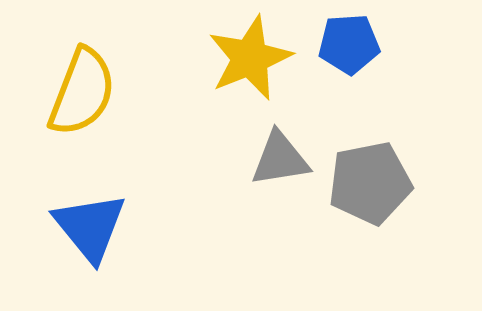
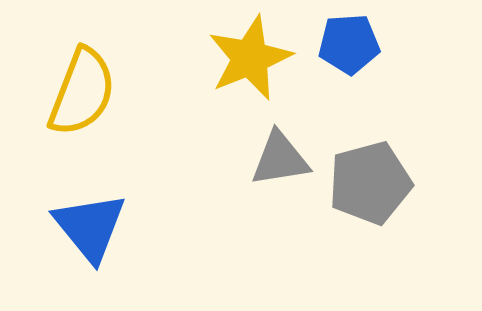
gray pentagon: rotated 4 degrees counterclockwise
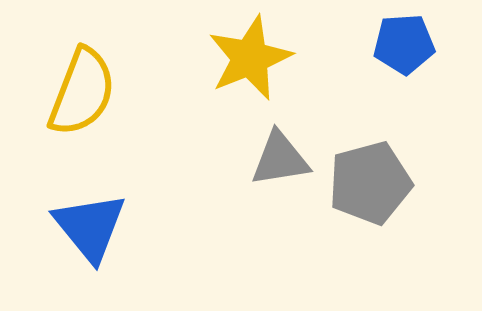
blue pentagon: moved 55 px right
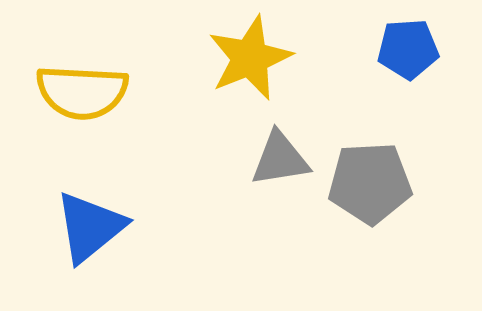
blue pentagon: moved 4 px right, 5 px down
yellow semicircle: rotated 72 degrees clockwise
gray pentagon: rotated 12 degrees clockwise
blue triangle: rotated 30 degrees clockwise
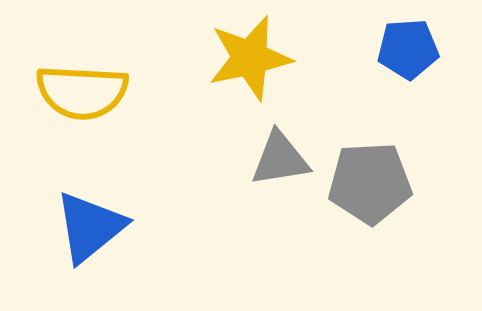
yellow star: rotated 10 degrees clockwise
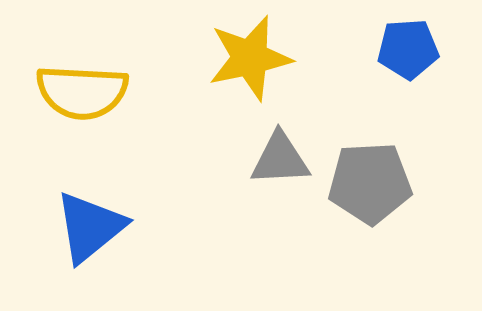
gray triangle: rotated 6 degrees clockwise
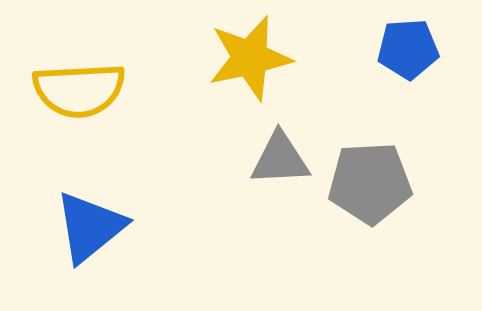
yellow semicircle: moved 3 px left, 2 px up; rotated 6 degrees counterclockwise
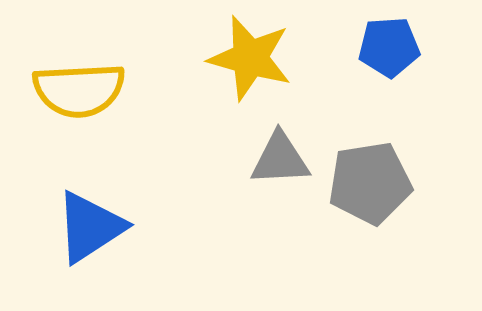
blue pentagon: moved 19 px left, 2 px up
yellow star: rotated 28 degrees clockwise
gray pentagon: rotated 6 degrees counterclockwise
blue triangle: rotated 6 degrees clockwise
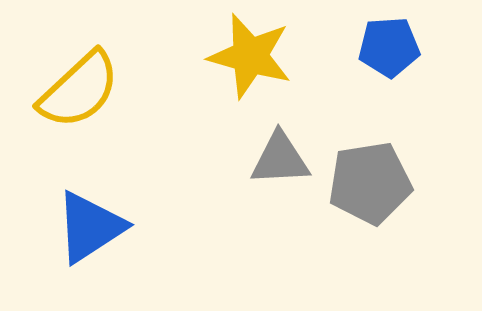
yellow star: moved 2 px up
yellow semicircle: rotated 40 degrees counterclockwise
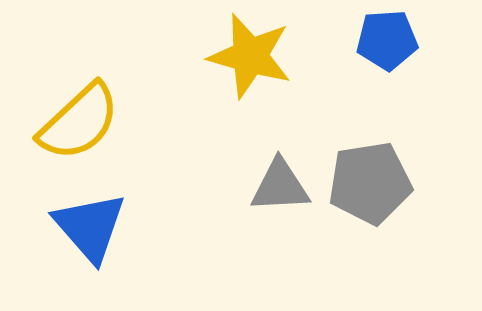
blue pentagon: moved 2 px left, 7 px up
yellow semicircle: moved 32 px down
gray triangle: moved 27 px down
blue triangle: rotated 38 degrees counterclockwise
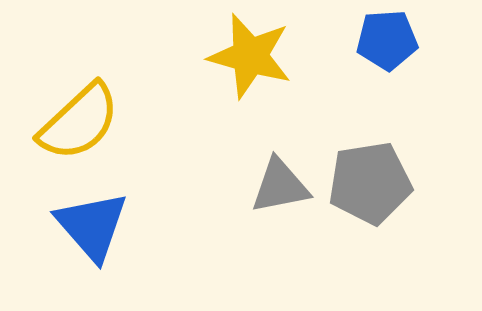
gray triangle: rotated 8 degrees counterclockwise
blue triangle: moved 2 px right, 1 px up
